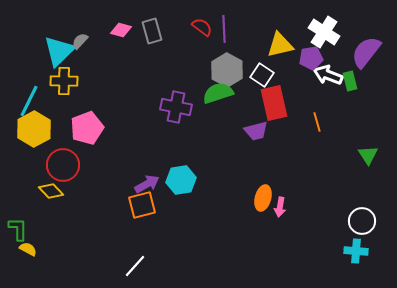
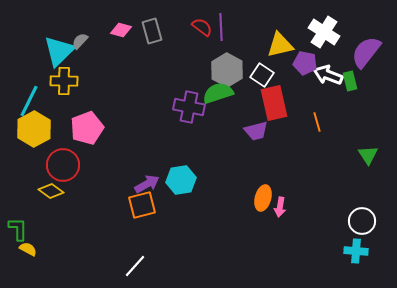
purple line: moved 3 px left, 2 px up
purple pentagon: moved 6 px left, 5 px down; rotated 20 degrees clockwise
purple cross: moved 13 px right
yellow diamond: rotated 10 degrees counterclockwise
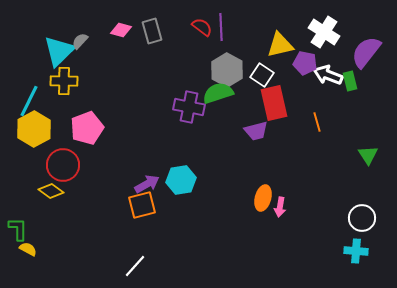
white circle: moved 3 px up
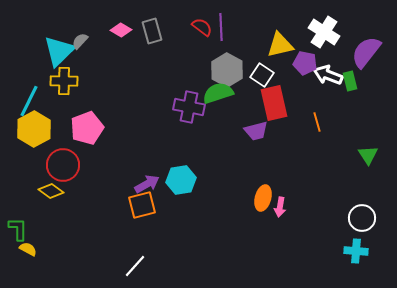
pink diamond: rotated 15 degrees clockwise
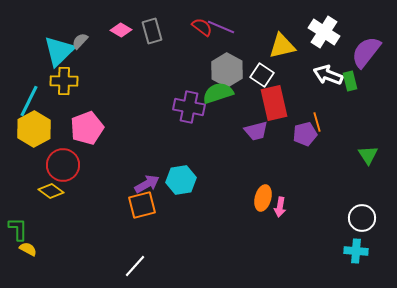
purple line: rotated 64 degrees counterclockwise
yellow triangle: moved 2 px right, 1 px down
purple pentagon: moved 71 px down; rotated 25 degrees counterclockwise
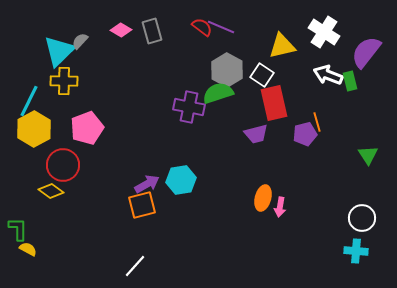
purple trapezoid: moved 3 px down
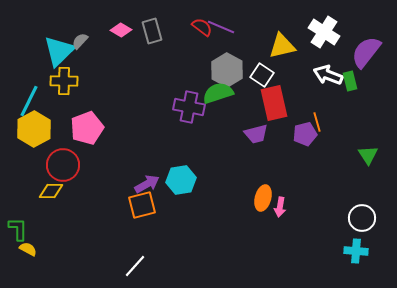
yellow diamond: rotated 35 degrees counterclockwise
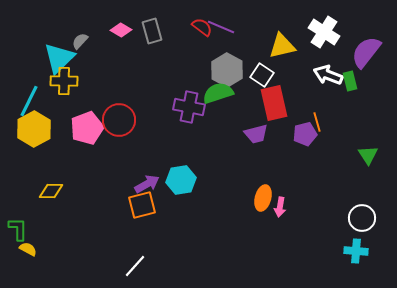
cyan triangle: moved 7 px down
red circle: moved 56 px right, 45 px up
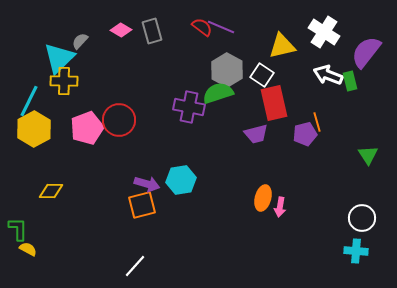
purple arrow: rotated 45 degrees clockwise
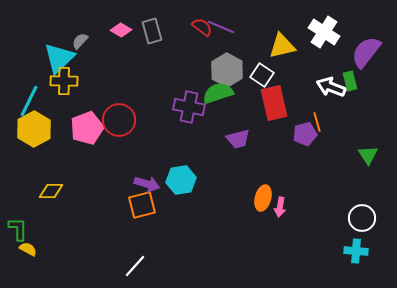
white arrow: moved 3 px right, 12 px down
purple trapezoid: moved 18 px left, 5 px down
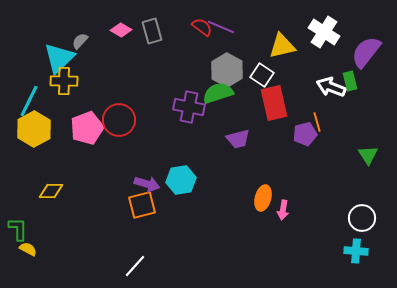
pink arrow: moved 3 px right, 3 px down
